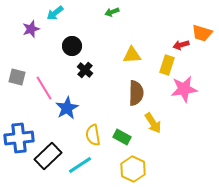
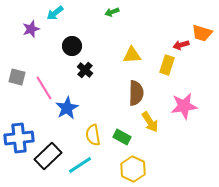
pink star: moved 17 px down
yellow arrow: moved 3 px left, 1 px up
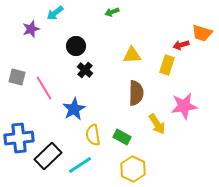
black circle: moved 4 px right
blue star: moved 7 px right, 1 px down
yellow arrow: moved 7 px right, 2 px down
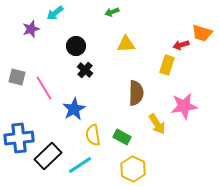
yellow triangle: moved 6 px left, 11 px up
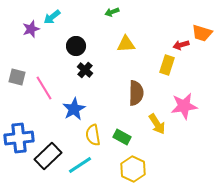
cyan arrow: moved 3 px left, 4 px down
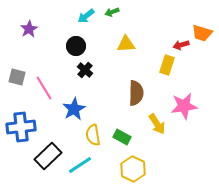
cyan arrow: moved 34 px right, 1 px up
purple star: moved 2 px left; rotated 12 degrees counterclockwise
blue cross: moved 2 px right, 11 px up
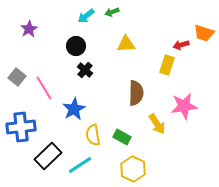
orange trapezoid: moved 2 px right
gray square: rotated 24 degrees clockwise
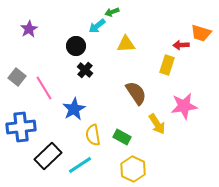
cyan arrow: moved 11 px right, 10 px down
orange trapezoid: moved 3 px left
red arrow: rotated 14 degrees clockwise
brown semicircle: rotated 35 degrees counterclockwise
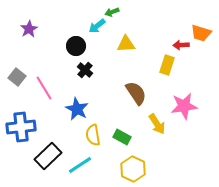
blue star: moved 3 px right; rotated 15 degrees counterclockwise
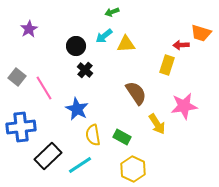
cyan arrow: moved 7 px right, 10 px down
